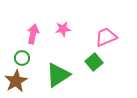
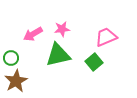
pink star: moved 1 px left
pink arrow: rotated 132 degrees counterclockwise
green circle: moved 11 px left
green triangle: moved 20 px up; rotated 20 degrees clockwise
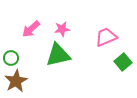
pink arrow: moved 2 px left, 5 px up; rotated 12 degrees counterclockwise
green square: moved 29 px right
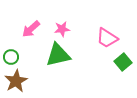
pink trapezoid: moved 1 px right, 1 px down; rotated 125 degrees counterclockwise
green circle: moved 1 px up
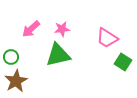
green square: rotated 18 degrees counterclockwise
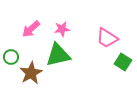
brown star: moved 15 px right, 8 px up
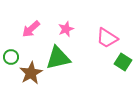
pink star: moved 4 px right; rotated 14 degrees counterclockwise
green triangle: moved 3 px down
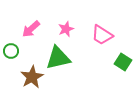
pink trapezoid: moved 5 px left, 3 px up
green circle: moved 6 px up
brown star: moved 1 px right, 4 px down
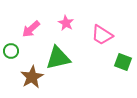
pink star: moved 6 px up; rotated 21 degrees counterclockwise
green square: rotated 12 degrees counterclockwise
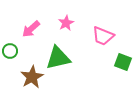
pink star: rotated 14 degrees clockwise
pink trapezoid: moved 1 px right, 1 px down; rotated 10 degrees counterclockwise
green circle: moved 1 px left
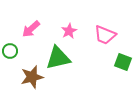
pink star: moved 3 px right, 8 px down
pink trapezoid: moved 2 px right, 1 px up
brown star: rotated 15 degrees clockwise
